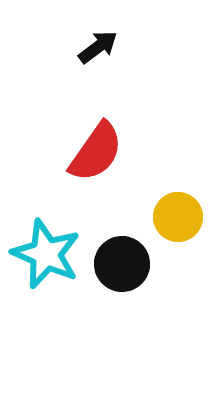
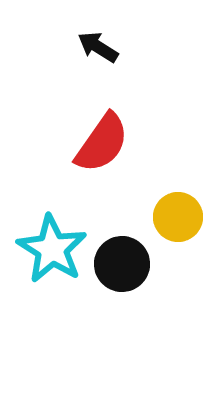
black arrow: rotated 111 degrees counterclockwise
red semicircle: moved 6 px right, 9 px up
cyan star: moved 6 px right, 5 px up; rotated 8 degrees clockwise
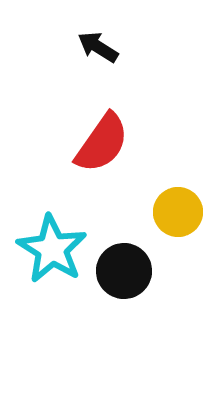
yellow circle: moved 5 px up
black circle: moved 2 px right, 7 px down
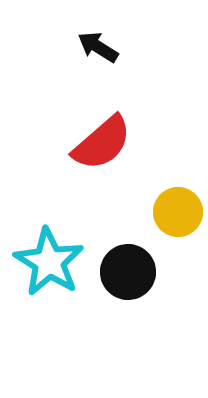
red semicircle: rotated 14 degrees clockwise
cyan star: moved 3 px left, 13 px down
black circle: moved 4 px right, 1 px down
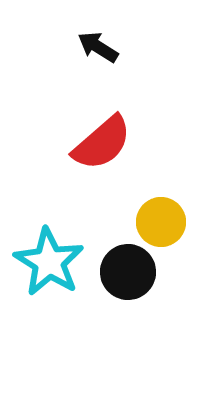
yellow circle: moved 17 px left, 10 px down
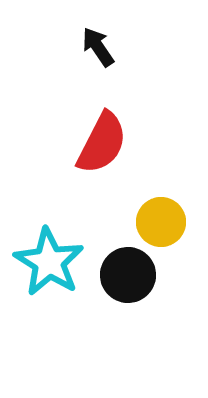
black arrow: rotated 24 degrees clockwise
red semicircle: rotated 22 degrees counterclockwise
black circle: moved 3 px down
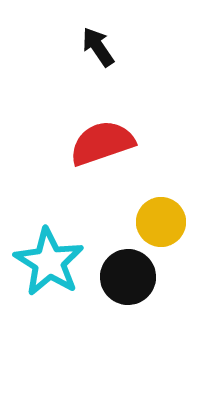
red semicircle: rotated 136 degrees counterclockwise
black circle: moved 2 px down
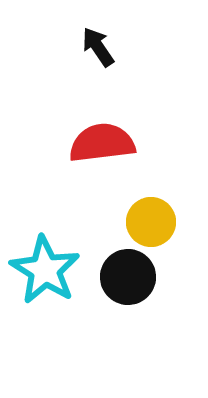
red semicircle: rotated 12 degrees clockwise
yellow circle: moved 10 px left
cyan star: moved 4 px left, 8 px down
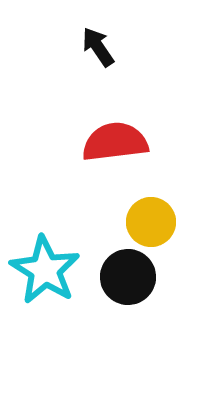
red semicircle: moved 13 px right, 1 px up
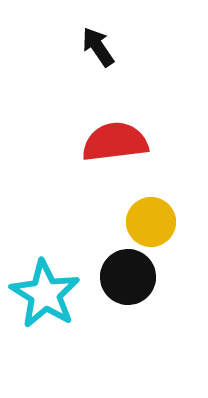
cyan star: moved 24 px down
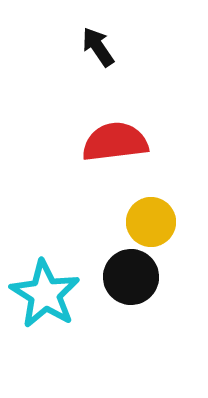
black circle: moved 3 px right
